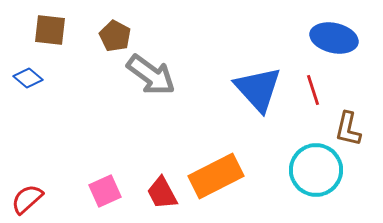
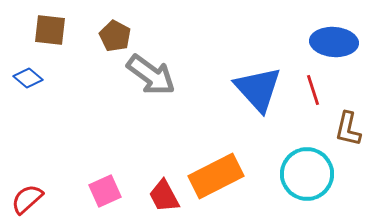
blue ellipse: moved 4 px down; rotated 9 degrees counterclockwise
cyan circle: moved 9 px left, 4 px down
red trapezoid: moved 2 px right, 3 px down
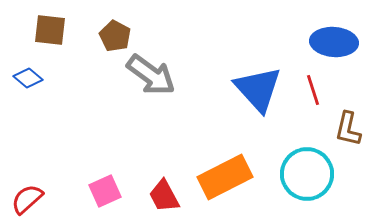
orange rectangle: moved 9 px right, 1 px down
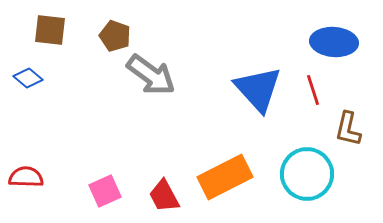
brown pentagon: rotated 8 degrees counterclockwise
red semicircle: moved 1 px left, 22 px up; rotated 44 degrees clockwise
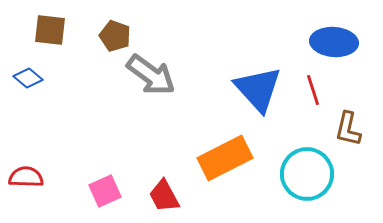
orange rectangle: moved 19 px up
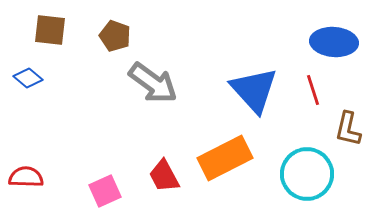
gray arrow: moved 2 px right, 8 px down
blue triangle: moved 4 px left, 1 px down
red trapezoid: moved 20 px up
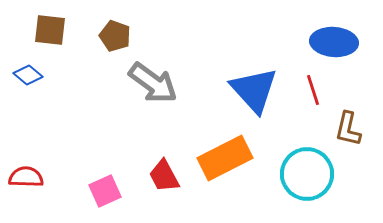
blue diamond: moved 3 px up
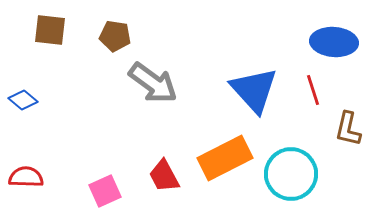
brown pentagon: rotated 12 degrees counterclockwise
blue diamond: moved 5 px left, 25 px down
cyan circle: moved 16 px left
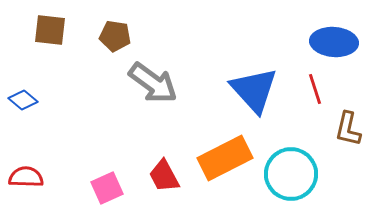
red line: moved 2 px right, 1 px up
pink square: moved 2 px right, 3 px up
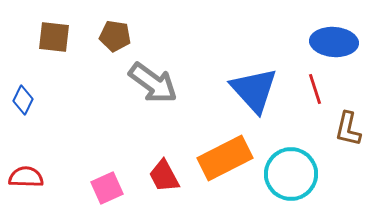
brown square: moved 4 px right, 7 px down
blue diamond: rotated 76 degrees clockwise
